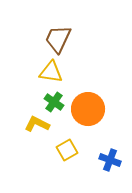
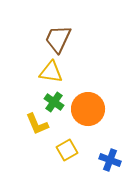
yellow L-shape: rotated 140 degrees counterclockwise
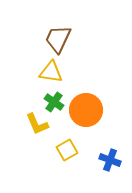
orange circle: moved 2 px left, 1 px down
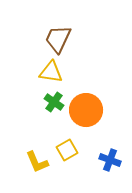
yellow L-shape: moved 38 px down
